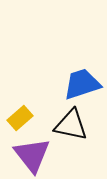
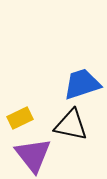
yellow rectangle: rotated 15 degrees clockwise
purple triangle: moved 1 px right
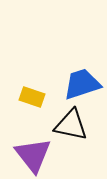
yellow rectangle: moved 12 px right, 21 px up; rotated 45 degrees clockwise
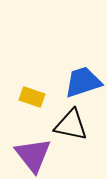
blue trapezoid: moved 1 px right, 2 px up
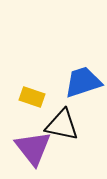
black triangle: moved 9 px left
purple triangle: moved 7 px up
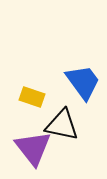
blue trapezoid: rotated 72 degrees clockwise
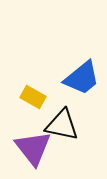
blue trapezoid: moved 1 px left, 4 px up; rotated 87 degrees clockwise
yellow rectangle: moved 1 px right; rotated 10 degrees clockwise
